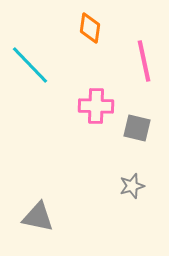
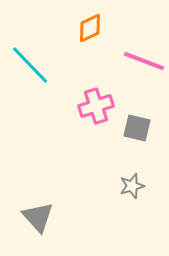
orange diamond: rotated 56 degrees clockwise
pink line: rotated 57 degrees counterclockwise
pink cross: rotated 20 degrees counterclockwise
gray triangle: rotated 36 degrees clockwise
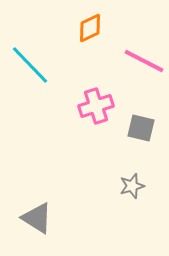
pink line: rotated 6 degrees clockwise
gray square: moved 4 px right
gray triangle: moved 1 px left, 1 px down; rotated 16 degrees counterclockwise
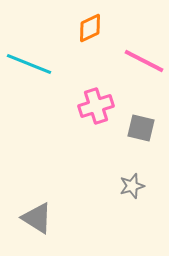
cyan line: moved 1 px left, 1 px up; rotated 24 degrees counterclockwise
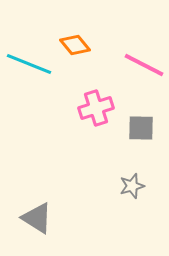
orange diamond: moved 15 px left, 17 px down; rotated 76 degrees clockwise
pink line: moved 4 px down
pink cross: moved 2 px down
gray square: rotated 12 degrees counterclockwise
